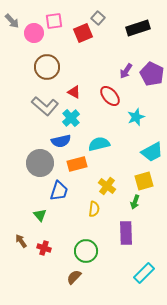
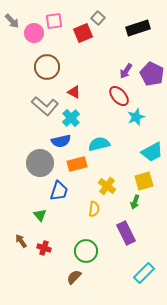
red ellipse: moved 9 px right
purple rectangle: rotated 25 degrees counterclockwise
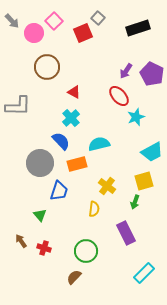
pink square: rotated 36 degrees counterclockwise
gray L-shape: moved 27 px left; rotated 40 degrees counterclockwise
blue semicircle: rotated 120 degrees counterclockwise
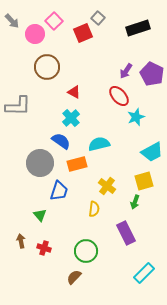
pink circle: moved 1 px right, 1 px down
blue semicircle: rotated 12 degrees counterclockwise
brown arrow: rotated 24 degrees clockwise
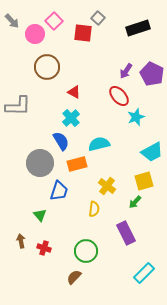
red square: rotated 30 degrees clockwise
blue semicircle: rotated 24 degrees clockwise
green arrow: rotated 24 degrees clockwise
